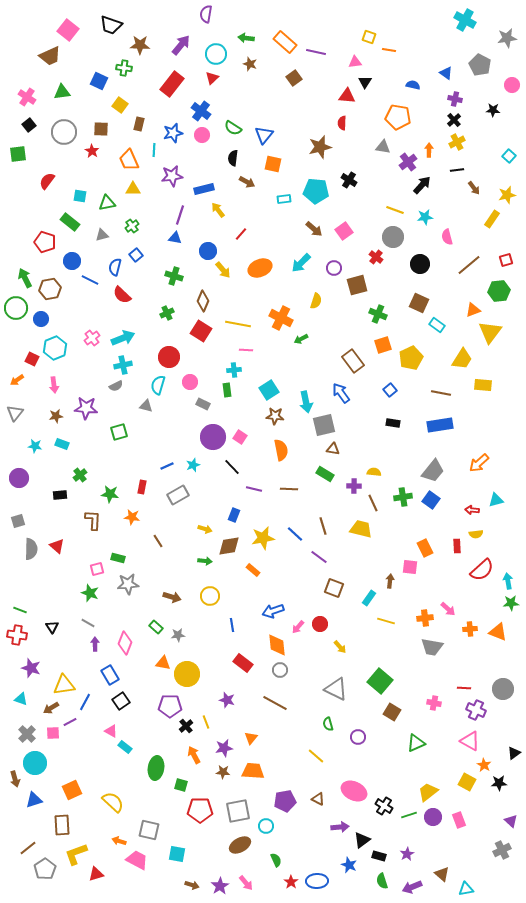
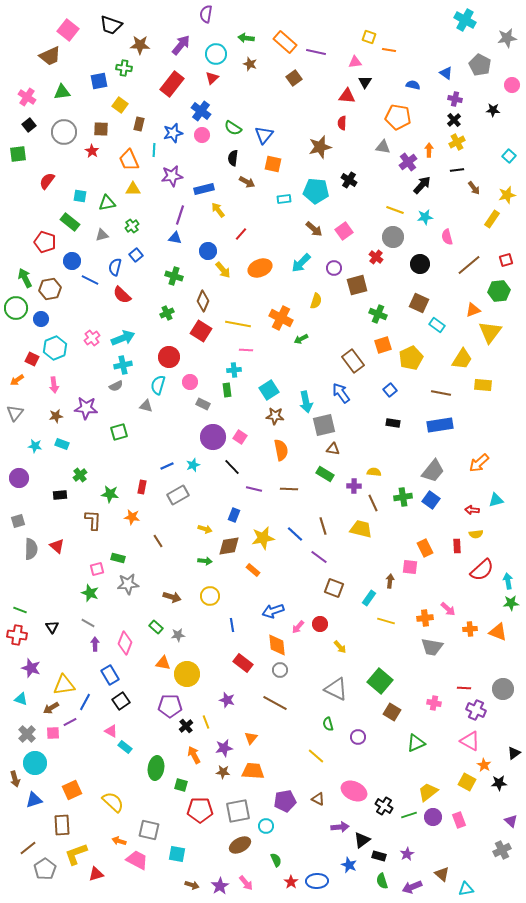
blue square at (99, 81): rotated 36 degrees counterclockwise
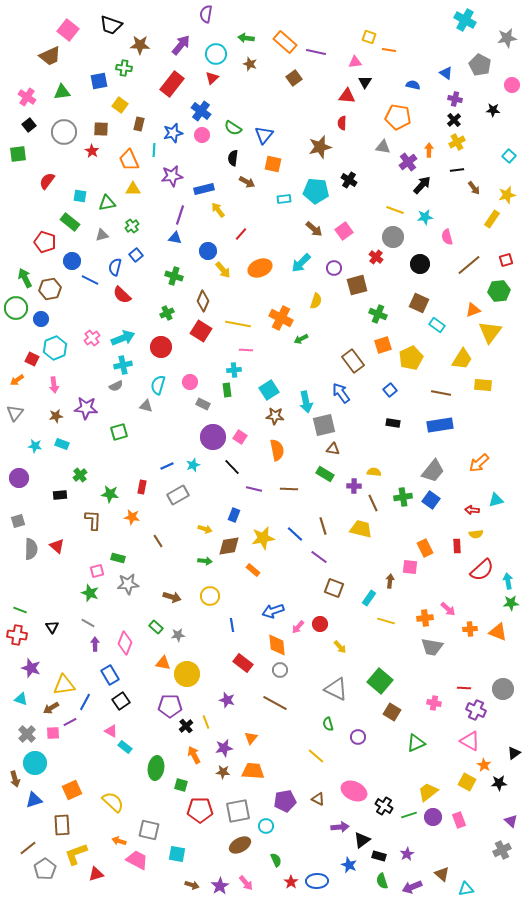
red circle at (169, 357): moved 8 px left, 10 px up
orange semicircle at (281, 450): moved 4 px left
pink square at (97, 569): moved 2 px down
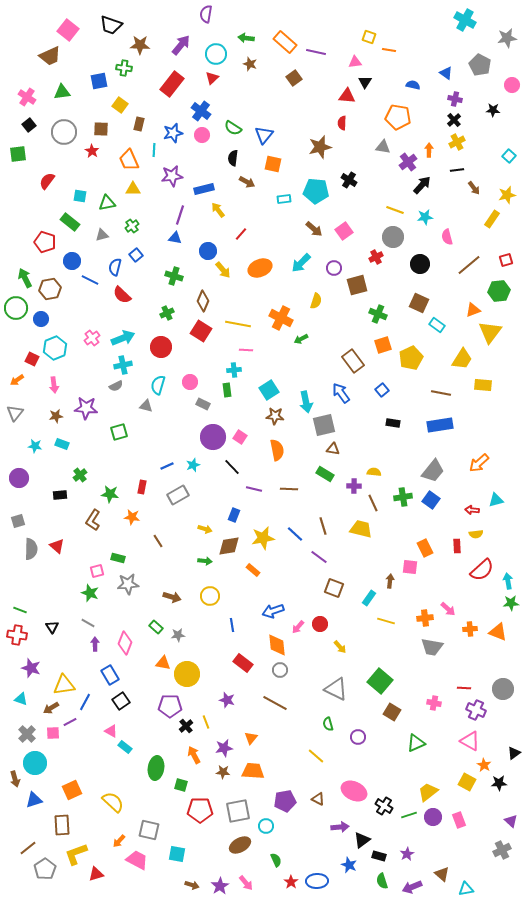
red cross at (376, 257): rotated 24 degrees clockwise
blue square at (390, 390): moved 8 px left
brown L-shape at (93, 520): rotated 150 degrees counterclockwise
orange arrow at (119, 841): rotated 64 degrees counterclockwise
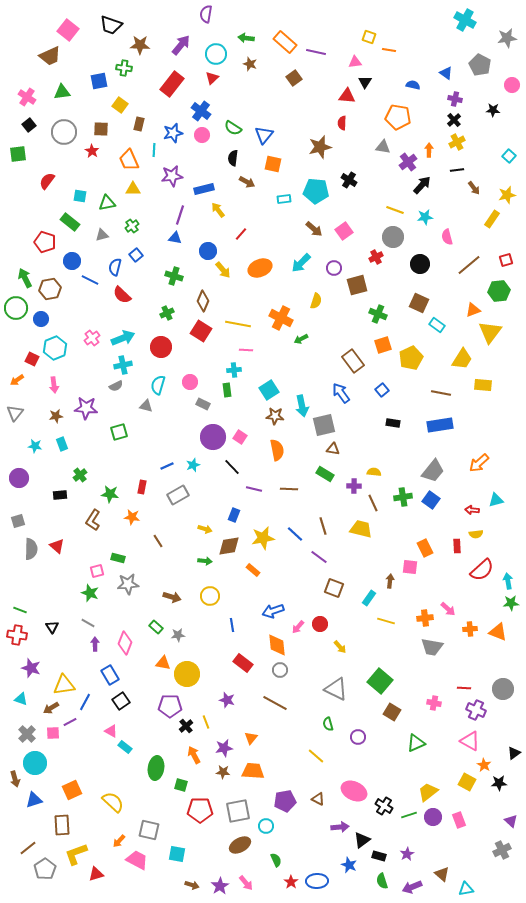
cyan arrow at (306, 402): moved 4 px left, 4 px down
cyan rectangle at (62, 444): rotated 48 degrees clockwise
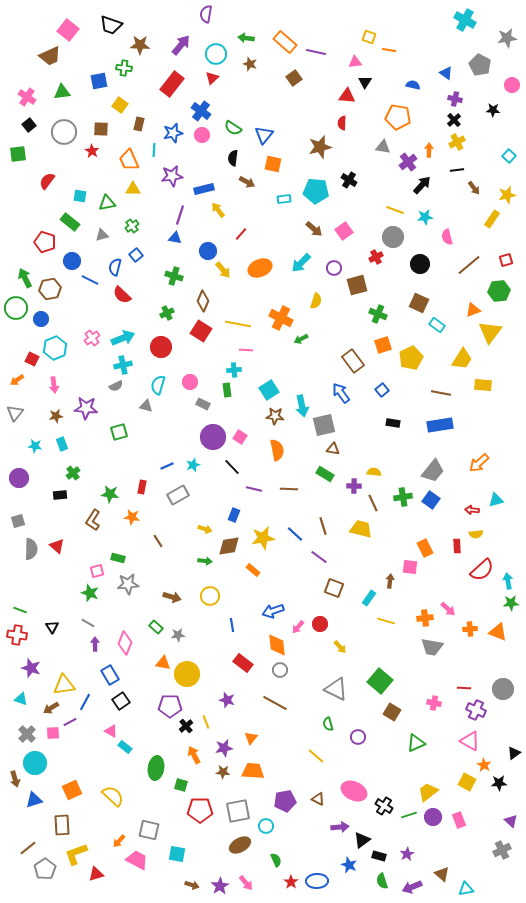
green cross at (80, 475): moved 7 px left, 2 px up
yellow semicircle at (113, 802): moved 6 px up
